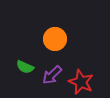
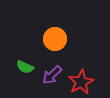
red star: rotated 20 degrees clockwise
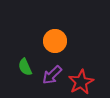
orange circle: moved 2 px down
green semicircle: rotated 42 degrees clockwise
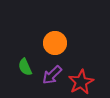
orange circle: moved 2 px down
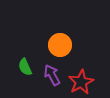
orange circle: moved 5 px right, 2 px down
purple arrow: rotated 105 degrees clockwise
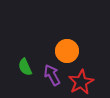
orange circle: moved 7 px right, 6 px down
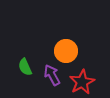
orange circle: moved 1 px left
red star: moved 1 px right
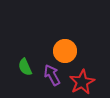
orange circle: moved 1 px left
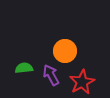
green semicircle: moved 1 px left, 1 px down; rotated 108 degrees clockwise
purple arrow: moved 1 px left
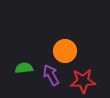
red star: moved 1 px right, 1 px up; rotated 25 degrees clockwise
